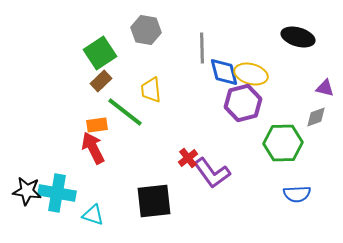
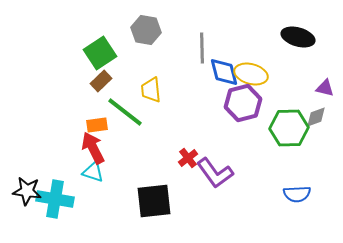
green hexagon: moved 6 px right, 15 px up
purple L-shape: moved 3 px right
cyan cross: moved 2 px left, 6 px down
cyan triangle: moved 43 px up
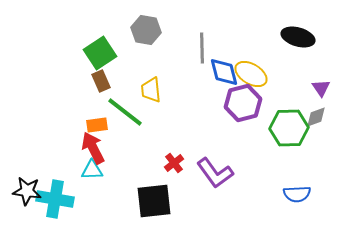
yellow ellipse: rotated 16 degrees clockwise
brown rectangle: rotated 70 degrees counterclockwise
purple triangle: moved 4 px left; rotated 42 degrees clockwise
red cross: moved 14 px left, 5 px down
cyan triangle: moved 1 px left, 2 px up; rotated 20 degrees counterclockwise
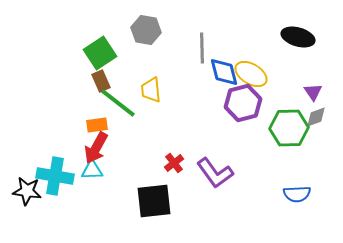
purple triangle: moved 8 px left, 4 px down
green line: moved 7 px left, 9 px up
red arrow: moved 3 px right; rotated 124 degrees counterclockwise
cyan cross: moved 23 px up
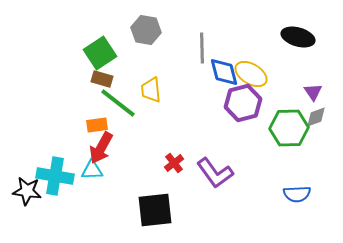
brown rectangle: moved 1 px right, 2 px up; rotated 50 degrees counterclockwise
red arrow: moved 5 px right
black square: moved 1 px right, 9 px down
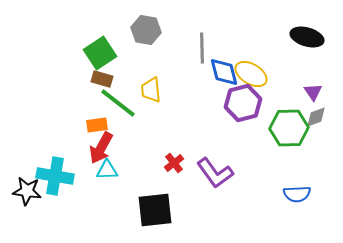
black ellipse: moved 9 px right
cyan triangle: moved 15 px right
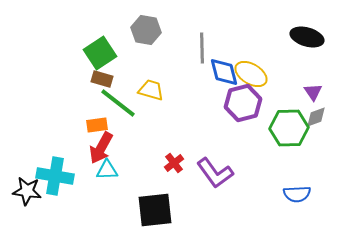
yellow trapezoid: rotated 112 degrees clockwise
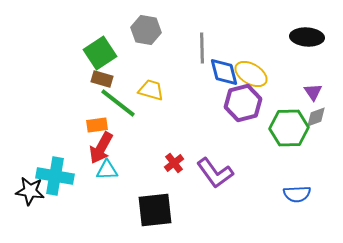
black ellipse: rotated 12 degrees counterclockwise
black star: moved 3 px right
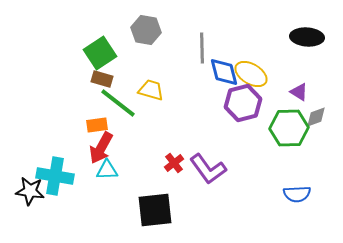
purple triangle: moved 14 px left; rotated 24 degrees counterclockwise
purple L-shape: moved 7 px left, 4 px up
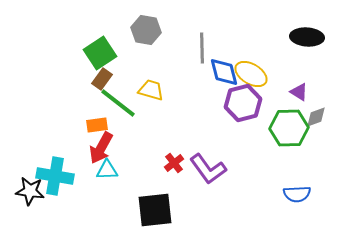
brown rectangle: rotated 70 degrees counterclockwise
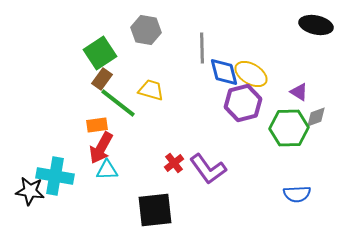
black ellipse: moved 9 px right, 12 px up; rotated 8 degrees clockwise
